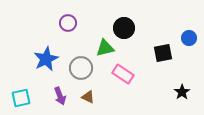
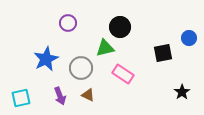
black circle: moved 4 px left, 1 px up
brown triangle: moved 2 px up
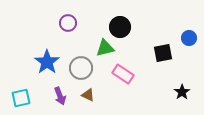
blue star: moved 1 px right, 3 px down; rotated 10 degrees counterclockwise
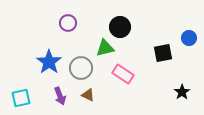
blue star: moved 2 px right
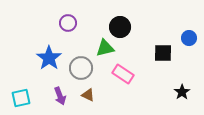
black square: rotated 12 degrees clockwise
blue star: moved 4 px up
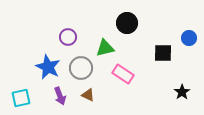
purple circle: moved 14 px down
black circle: moved 7 px right, 4 px up
blue star: moved 1 px left, 9 px down; rotated 10 degrees counterclockwise
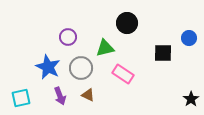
black star: moved 9 px right, 7 px down
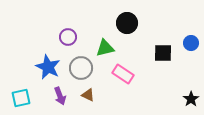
blue circle: moved 2 px right, 5 px down
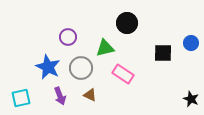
brown triangle: moved 2 px right
black star: rotated 14 degrees counterclockwise
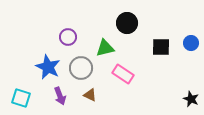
black square: moved 2 px left, 6 px up
cyan square: rotated 30 degrees clockwise
